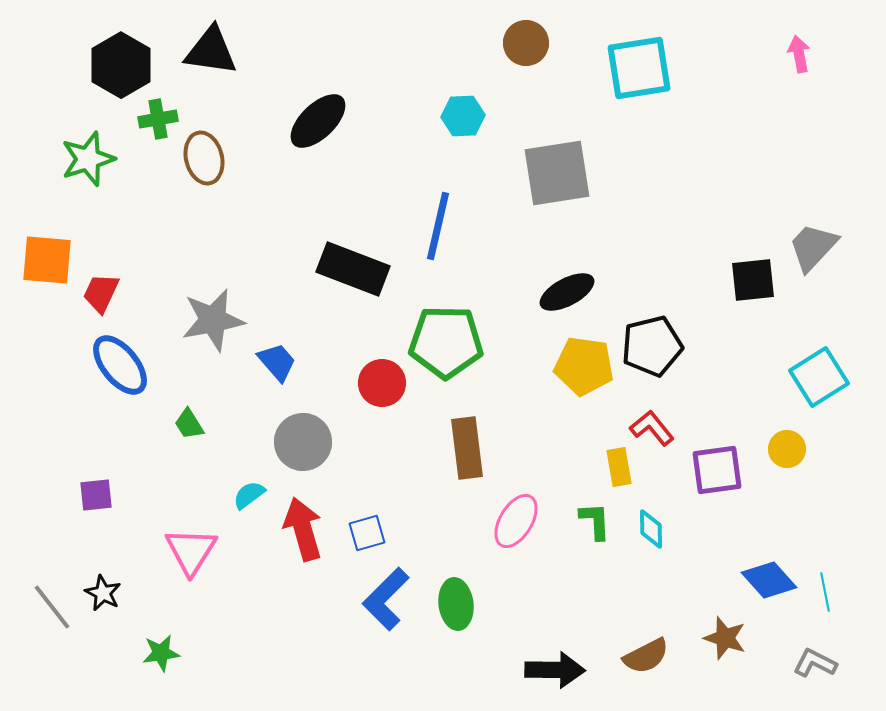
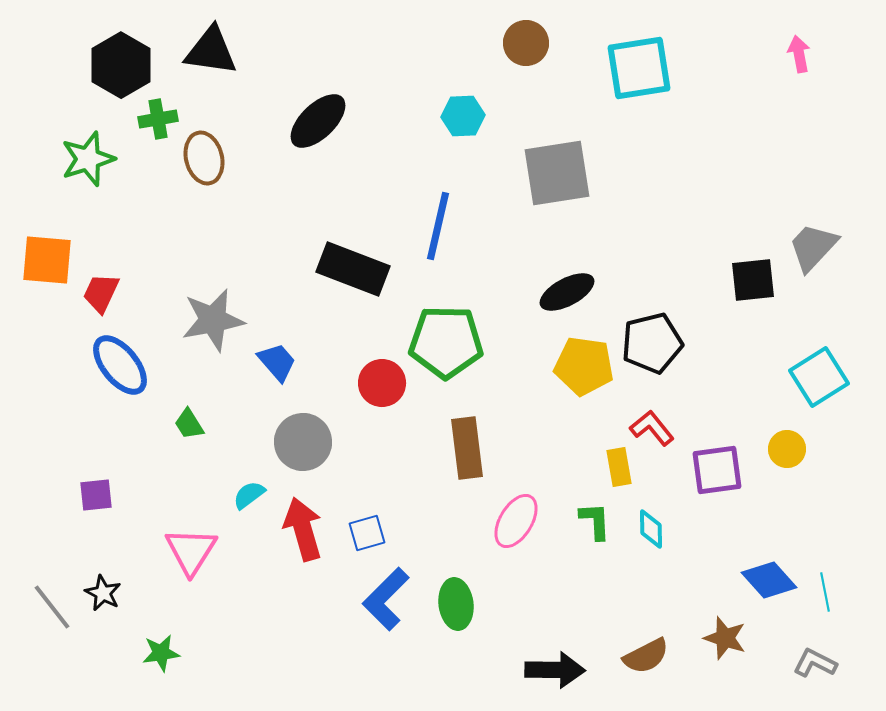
black pentagon at (652, 346): moved 3 px up
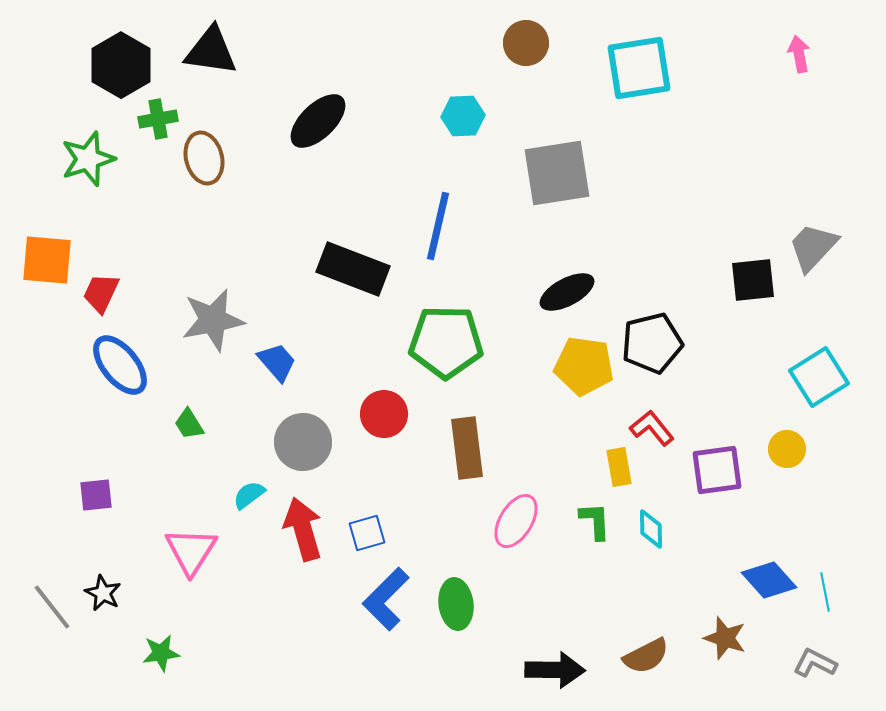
red circle at (382, 383): moved 2 px right, 31 px down
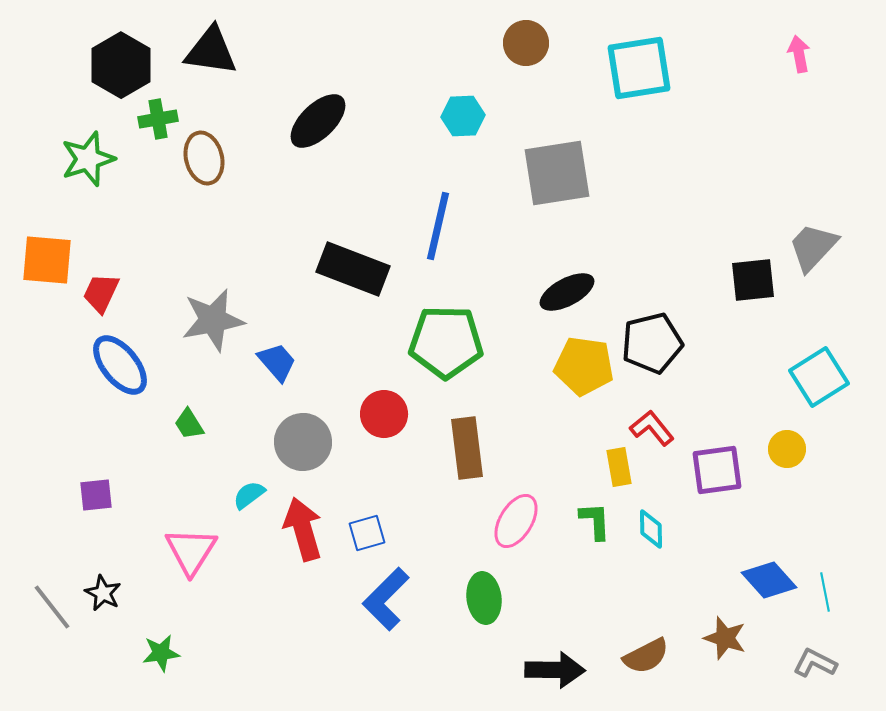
green ellipse at (456, 604): moved 28 px right, 6 px up
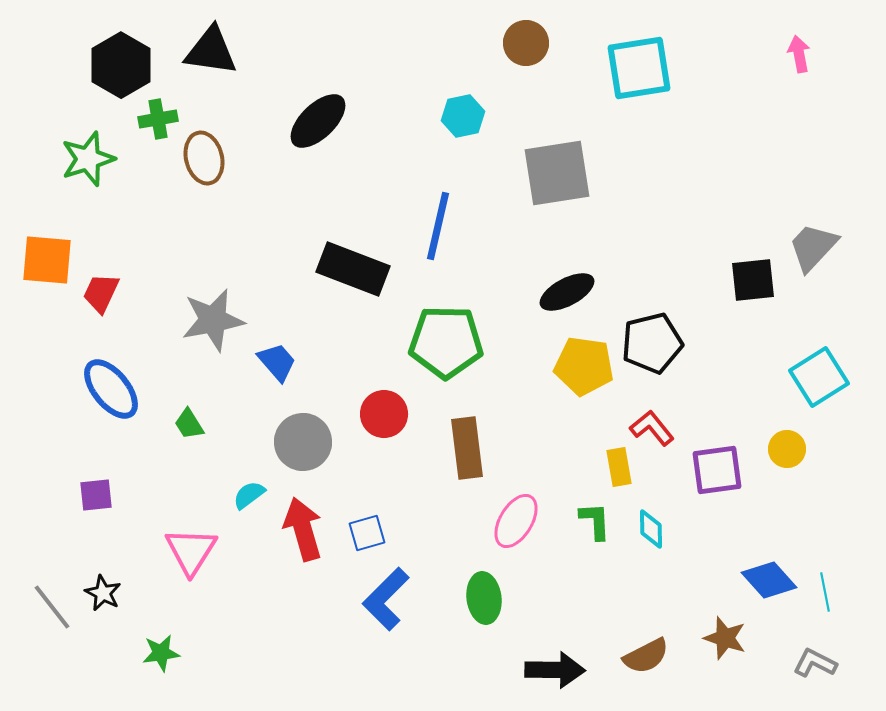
cyan hexagon at (463, 116): rotated 9 degrees counterclockwise
blue ellipse at (120, 365): moved 9 px left, 24 px down
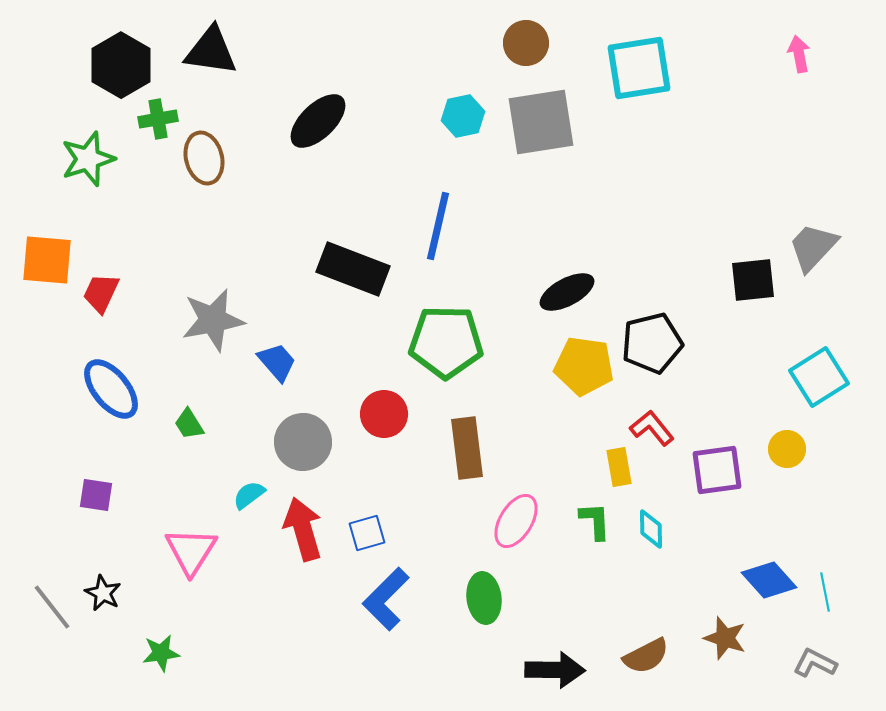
gray square at (557, 173): moved 16 px left, 51 px up
purple square at (96, 495): rotated 15 degrees clockwise
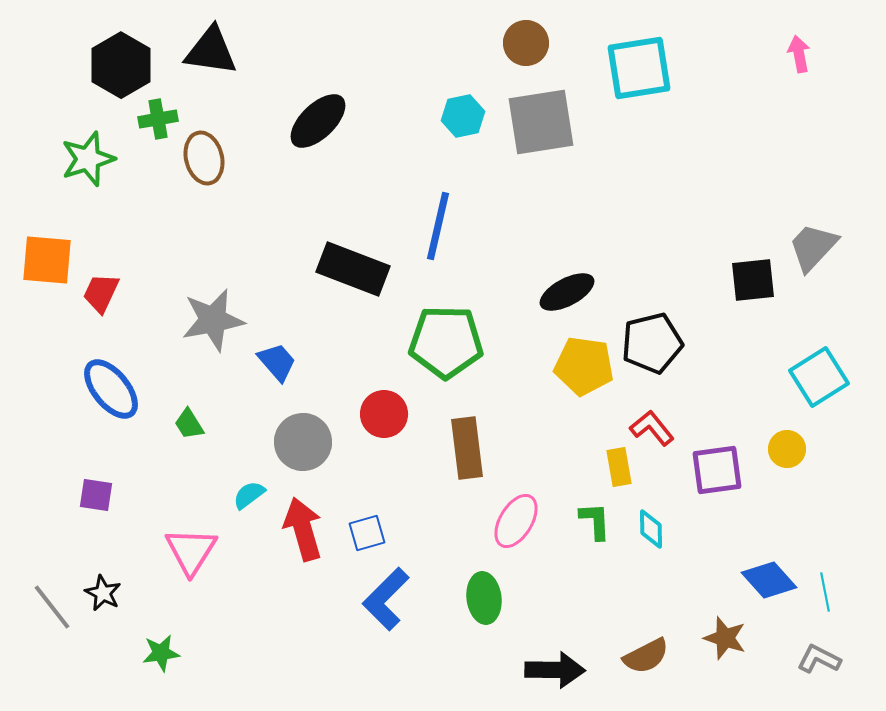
gray L-shape at (815, 663): moved 4 px right, 4 px up
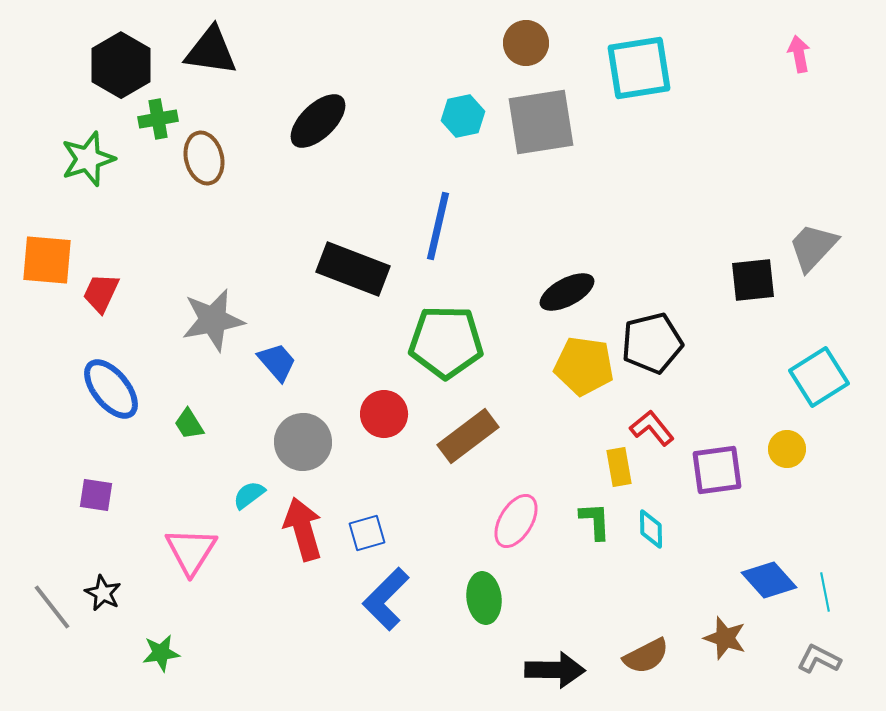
brown rectangle at (467, 448): moved 1 px right, 12 px up; rotated 60 degrees clockwise
